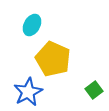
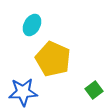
blue star: moved 5 px left; rotated 24 degrees clockwise
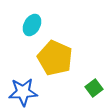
yellow pentagon: moved 2 px right, 1 px up
green square: moved 2 px up
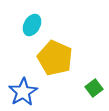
blue star: rotated 28 degrees counterclockwise
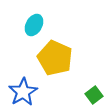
cyan ellipse: moved 2 px right
green square: moved 7 px down
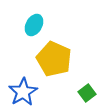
yellow pentagon: moved 1 px left, 1 px down
green square: moved 7 px left, 2 px up
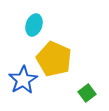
cyan ellipse: rotated 10 degrees counterclockwise
blue star: moved 12 px up
